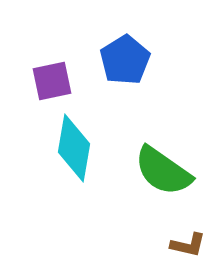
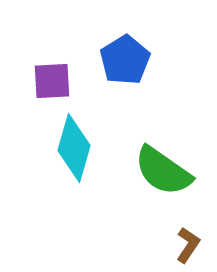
purple square: rotated 9 degrees clockwise
cyan diamond: rotated 6 degrees clockwise
brown L-shape: rotated 69 degrees counterclockwise
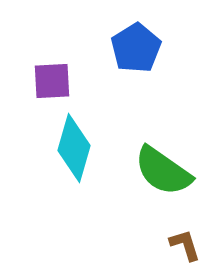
blue pentagon: moved 11 px right, 12 px up
brown L-shape: moved 3 px left; rotated 51 degrees counterclockwise
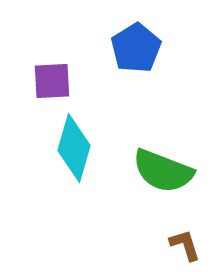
green semicircle: rotated 14 degrees counterclockwise
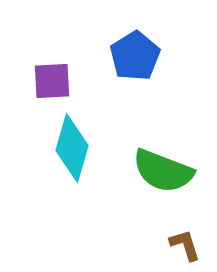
blue pentagon: moved 1 px left, 8 px down
cyan diamond: moved 2 px left
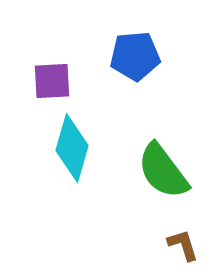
blue pentagon: rotated 27 degrees clockwise
green semicircle: rotated 32 degrees clockwise
brown L-shape: moved 2 px left
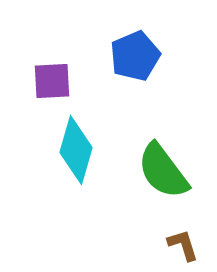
blue pentagon: rotated 18 degrees counterclockwise
cyan diamond: moved 4 px right, 2 px down
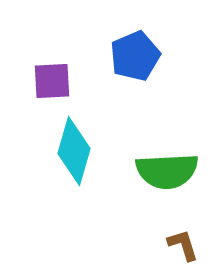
cyan diamond: moved 2 px left, 1 px down
green semicircle: moved 4 px right; rotated 56 degrees counterclockwise
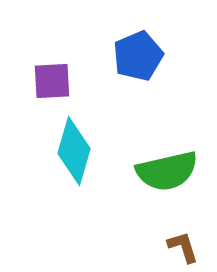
blue pentagon: moved 3 px right
green semicircle: rotated 10 degrees counterclockwise
brown L-shape: moved 2 px down
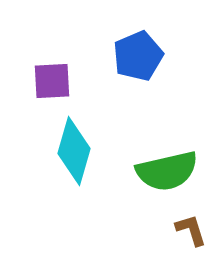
brown L-shape: moved 8 px right, 17 px up
